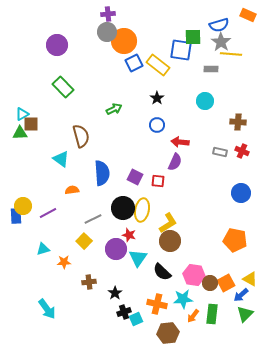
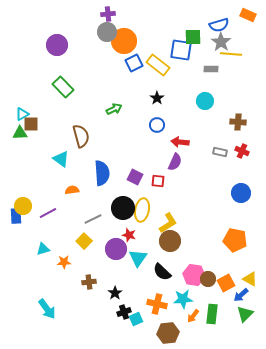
brown circle at (210, 283): moved 2 px left, 4 px up
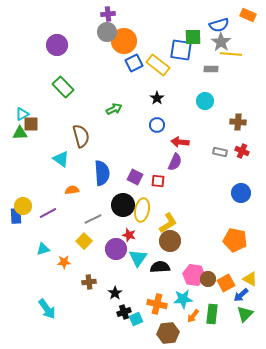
black circle at (123, 208): moved 3 px up
black semicircle at (162, 272): moved 2 px left, 5 px up; rotated 132 degrees clockwise
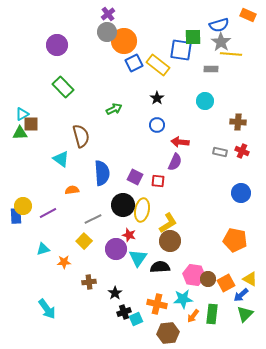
purple cross at (108, 14): rotated 32 degrees counterclockwise
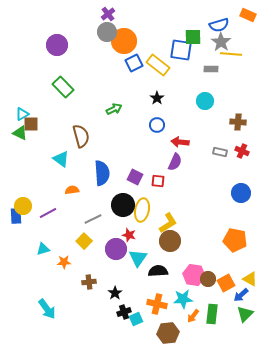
green triangle at (20, 133): rotated 28 degrees clockwise
black semicircle at (160, 267): moved 2 px left, 4 px down
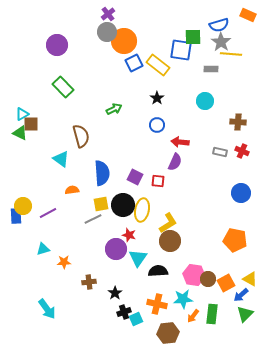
yellow square at (84, 241): moved 17 px right, 37 px up; rotated 35 degrees clockwise
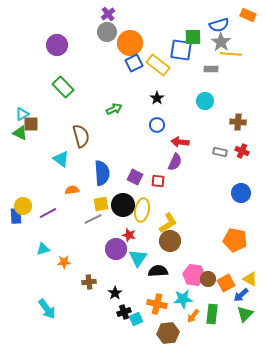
orange circle at (124, 41): moved 6 px right, 2 px down
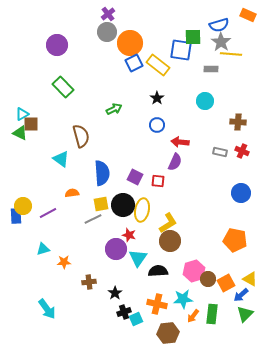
orange semicircle at (72, 190): moved 3 px down
pink hexagon at (194, 275): moved 4 px up; rotated 25 degrees counterclockwise
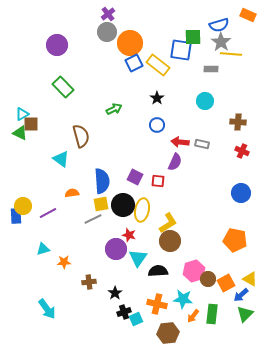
gray rectangle at (220, 152): moved 18 px left, 8 px up
blue semicircle at (102, 173): moved 8 px down
cyan star at (183, 299): rotated 12 degrees clockwise
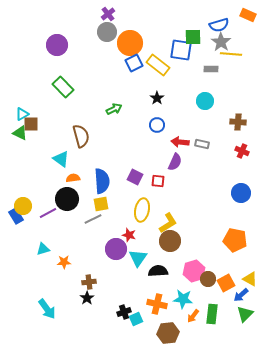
orange semicircle at (72, 193): moved 1 px right, 15 px up
black circle at (123, 205): moved 56 px left, 6 px up
blue rectangle at (16, 216): rotated 28 degrees counterclockwise
black star at (115, 293): moved 28 px left, 5 px down
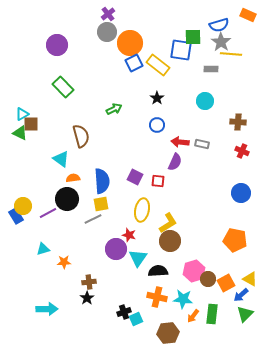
orange cross at (157, 304): moved 7 px up
cyan arrow at (47, 309): rotated 55 degrees counterclockwise
